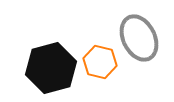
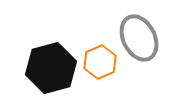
orange hexagon: rotated 24 degrees clockwise
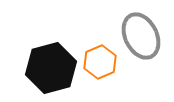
gray ellipse: moved 2 px right, 2 px up
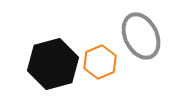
black hexagon: moved 2 px right, 4 px up
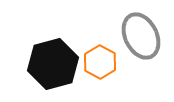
orange hexagon: rotated 8 degrees counterclockwise
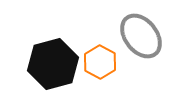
gray ellipse: rotated 12 degrees counterclockwise
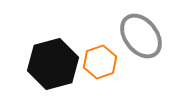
orange hexagon: rotated 12 degrees clockwise
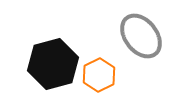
orange hexagon: moved 1 px left, 13 px down; rotated 8 degrees counterclockwise
